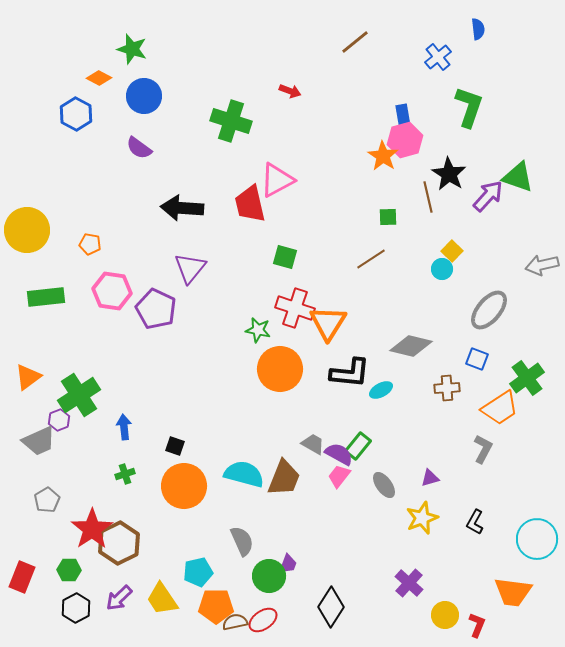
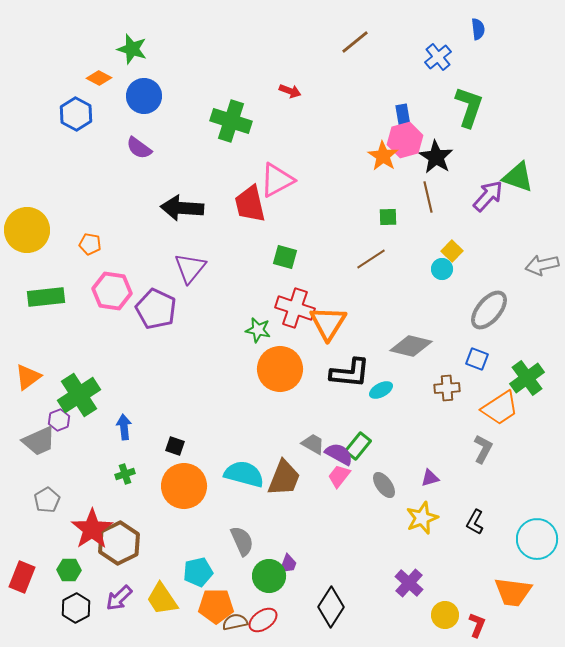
black star at (449, 174): moved 13 px left, 17 px up
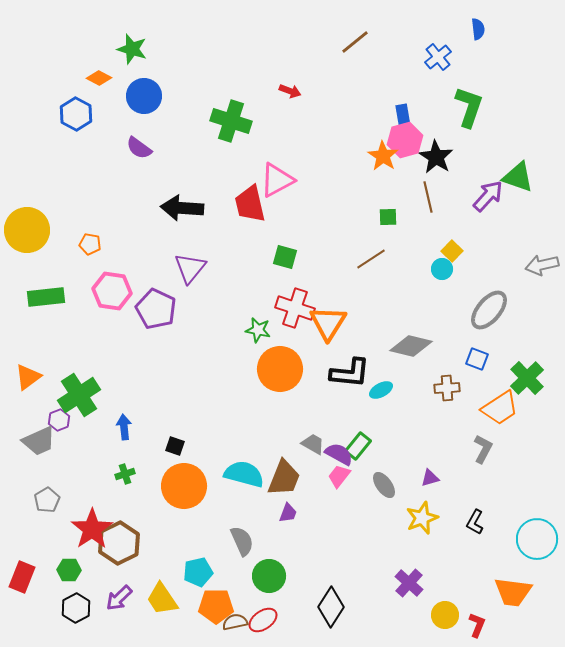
green cross at (527, 378): rotated 8 degrees counterclockwise
purple trapezoid at (288, 564): moved 51 px up
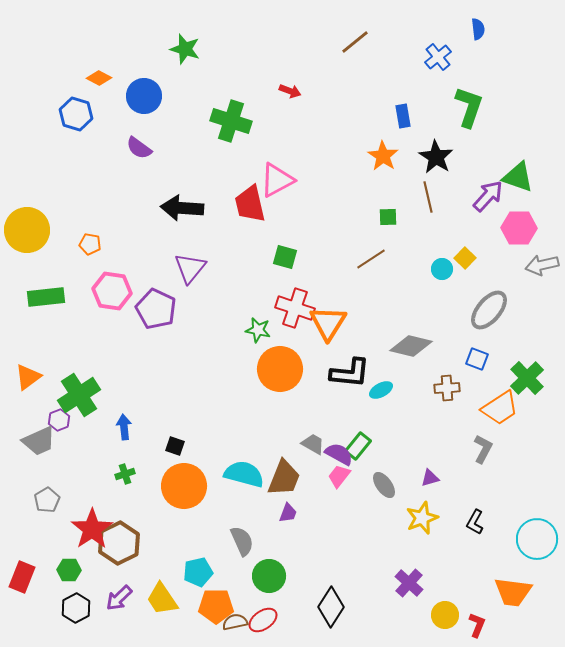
green star at (132, 49): moved 53 px right
blue hexagon at (76, 114): rotated 12 degrees counterclockwise
pink hexagon at (405, 140): moved 114 px right, 88 px down; rotated 16 degrees clockwise
yellow square at (452, 251): moved 13 px right, 7 px down
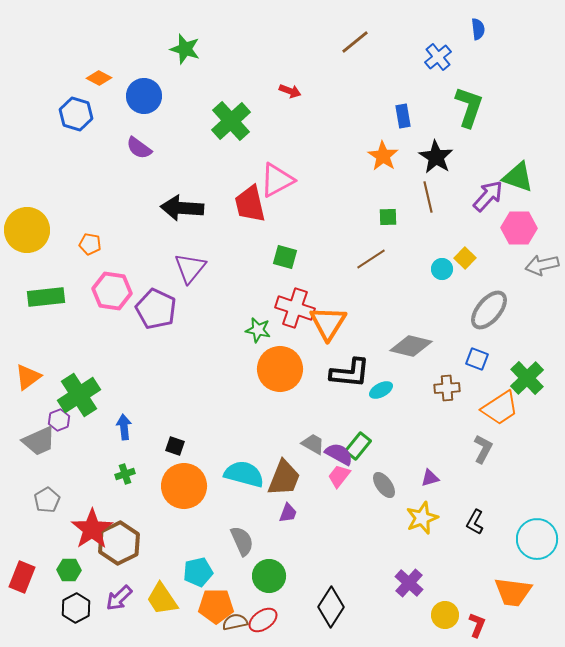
green cross at (231, 121): rotated 30 degrees clockwise
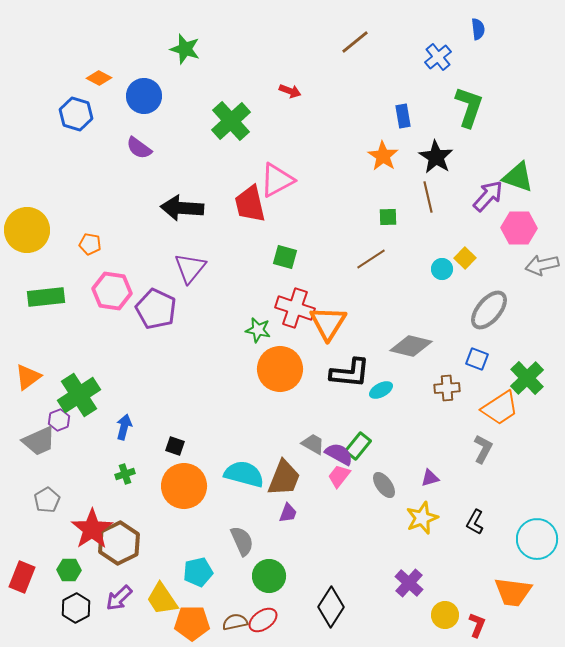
blue arrow at (124, 427): rotated 20 degrees clockwise
orange pentagon at (216, 606): moved 24 px left, 17 px down
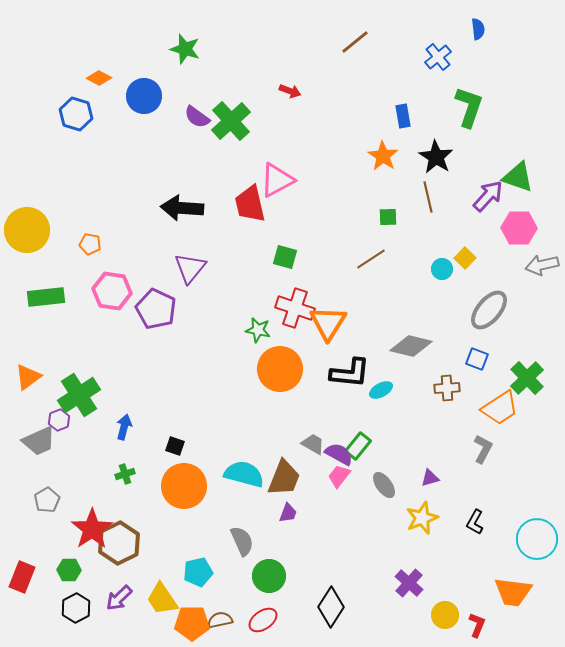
purple semicircle at (139, 148): moved 58 px right, 31 px up
brown semicircle at (235, 622): moved 15 px left, 2 px up
